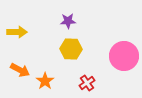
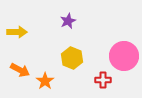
purple star: rotated 21 degrees counterclockwise
yellow hexagon: moved 1 px right, 9 px down; rotated 20 degrees clockwise
red cross: moved 16 px right, 3 px up; rotated 35 degrees clockwise
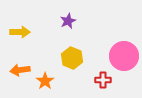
yellow arrow: moved 3 px right
orange arrow: rotated 144 degrees clockwise
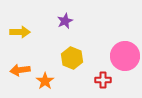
purple star: moved 3 px left
pink circle: moved 1 px right
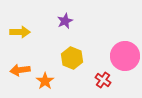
red cross: rotated 35 degrees clockwise
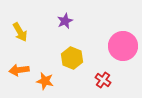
yellow arrow: rotated 60 degrees clockwise
pink circle: moved 2 px left, 10 px up
orange arrow: moved 1 px left
orange star: rotated 24 degrees counterclockwise
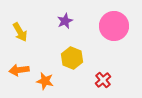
pink circle: moved 9 px left, 20 px up
red cross: rotated 14 degrees clockwise
